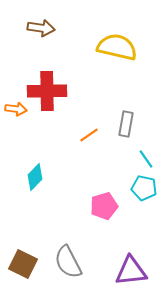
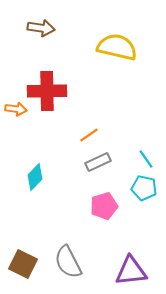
gray rectangle: moved 28 px left, 38 px down; rotated 55 degrees clockwise
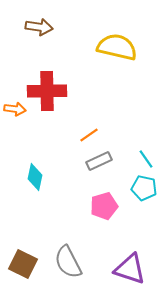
brown arrow: moved 2 px left, 1 px up
orange arrow: moved 1 px left
gray rectangle: moved 1 px right, 1 px up
cyan diamond: rotated 32 degrees counterclockwise
purple triangle: moved 1 px left, 2 px up; rotated 24 degrees clockwise
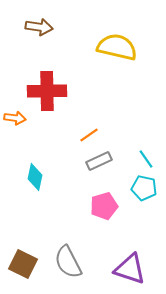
orange arrow: moved 9 px down
